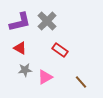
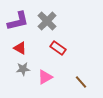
purple L-shape: moved 2 px left, 1 px up
red rectangle: moved 2 px left, 2 px up
gray star: moved 2 px left, 1 px up
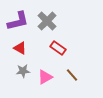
gray star: moved 2 px down
brown line: moved 9 px left, 7 px up
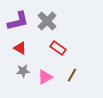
brown line: rotated 72 degrees clockwise
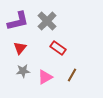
red triangle: rotated 40 degrees clockwise
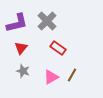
purple L-shape: moved 1 px left, 2 px down
red triangle: moved 1 px right
gray star: rotated 24 degrees clockwise
pink triangle: moved 6 px right
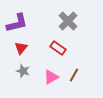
gray cross: moved 21 px right
brown line: moved 2 px right
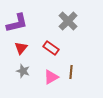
red rectangle: moved 7 px left
brown line: moved 3 px left, 3 px up; rotated 24 degrees counterclockwise
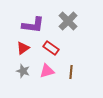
purple L-shape: moved 16 px right, 2 px down; rotated 20 degrees clockwise
red triangle: moved 2 px right; rotated 16 degrees clockwise
pink triangle: moved 4 px left, 6 px up; rotated 14 degrees clockwise
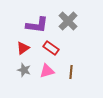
purple L-shape: moved 4 px right
gray star: moved 1 px right, 1 px up
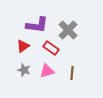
gray cross: moved 9 px down
red triangle: moved 2 px up
brown line: moved 1 px right, 1 px down
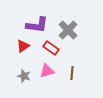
gray star: moved 6 px down
